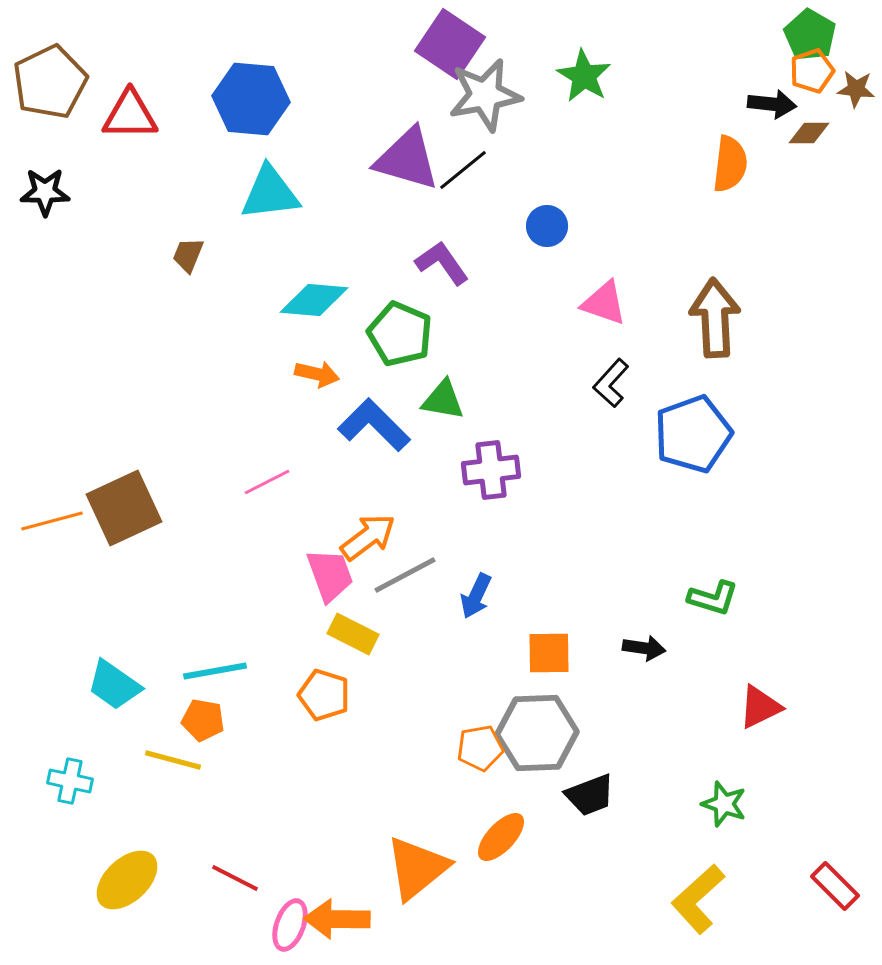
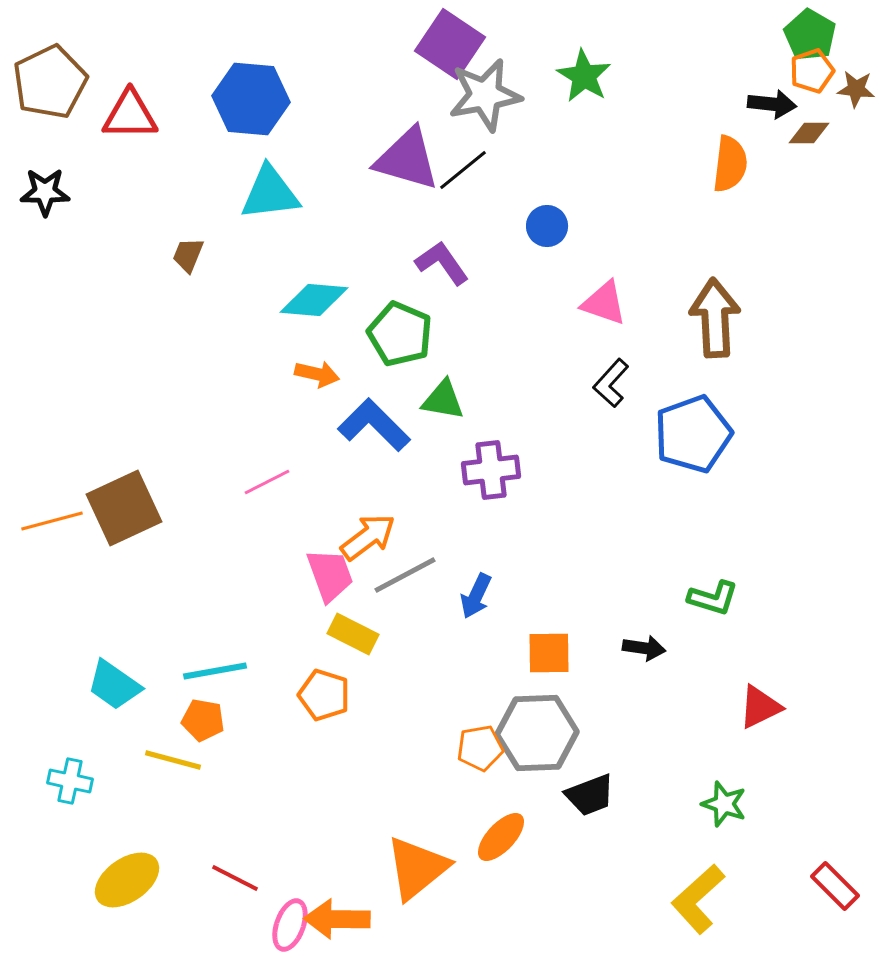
yellow ellipse at (127, 880): rotated 8 degrees clockwise
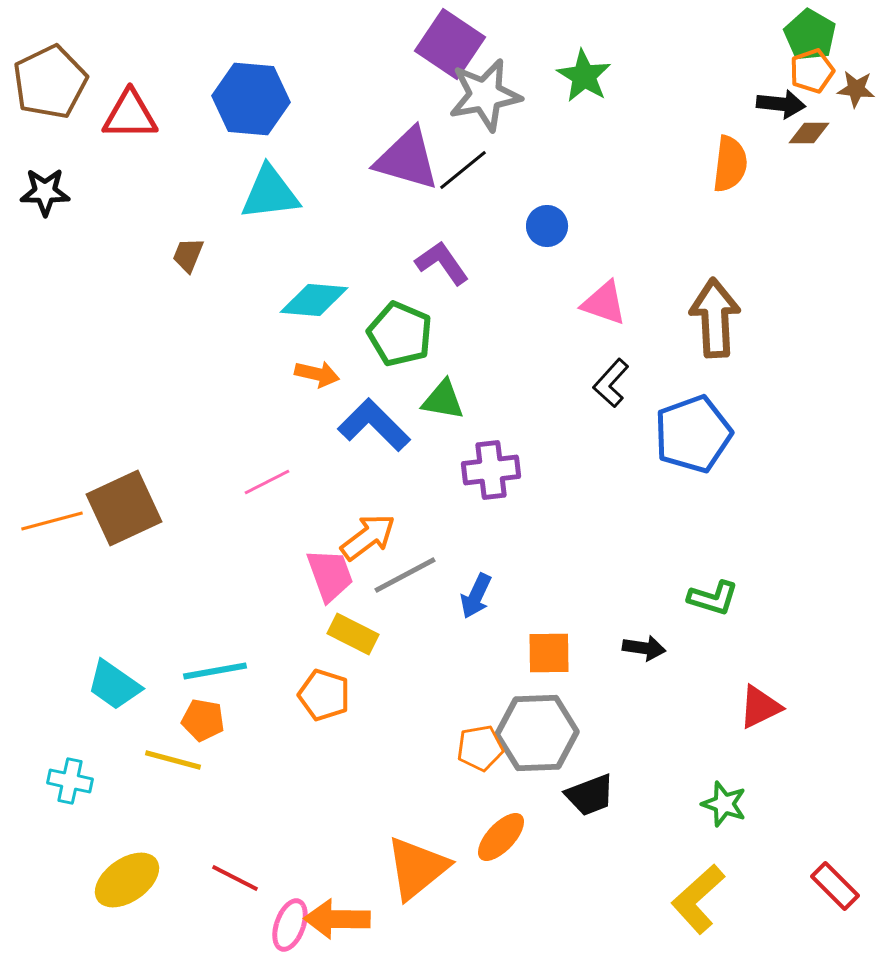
black arrow at (772, 104): moved 9 px right
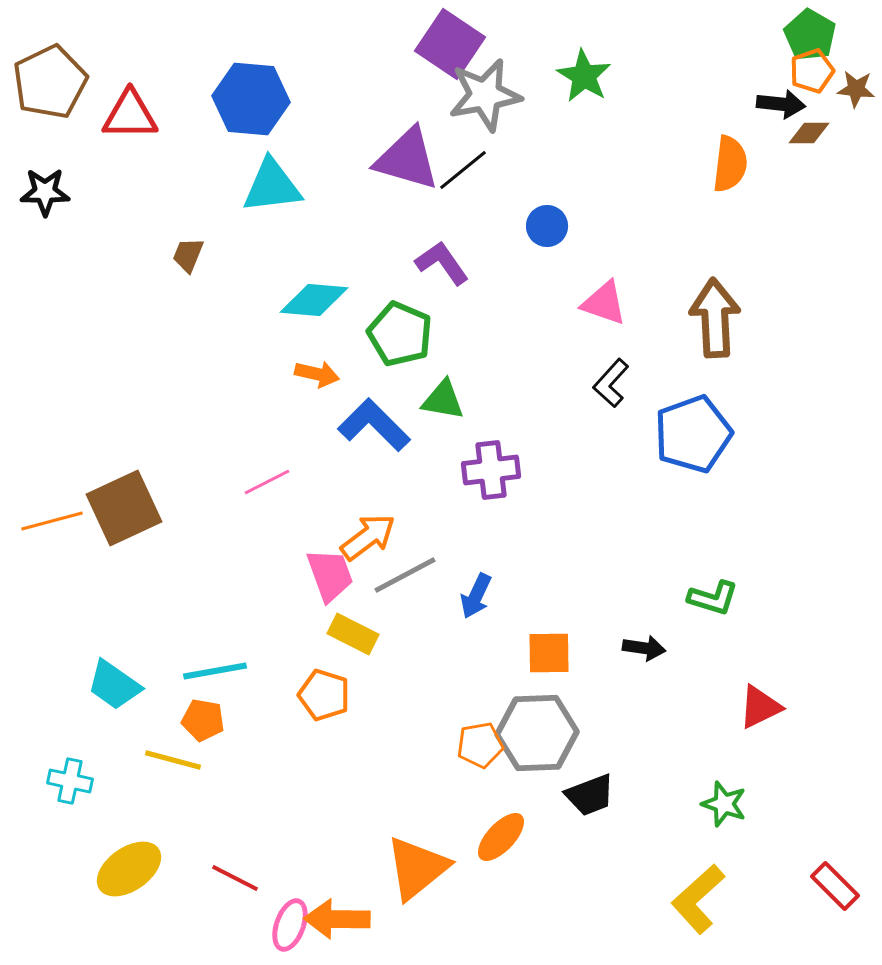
cyan triangle at (270, 193): moved 2 px right, 7 px up
orange pentagon at (480, 748): moved 3 px up
yellow ellipse at (127, 880): moved 2 px right, 11 px up
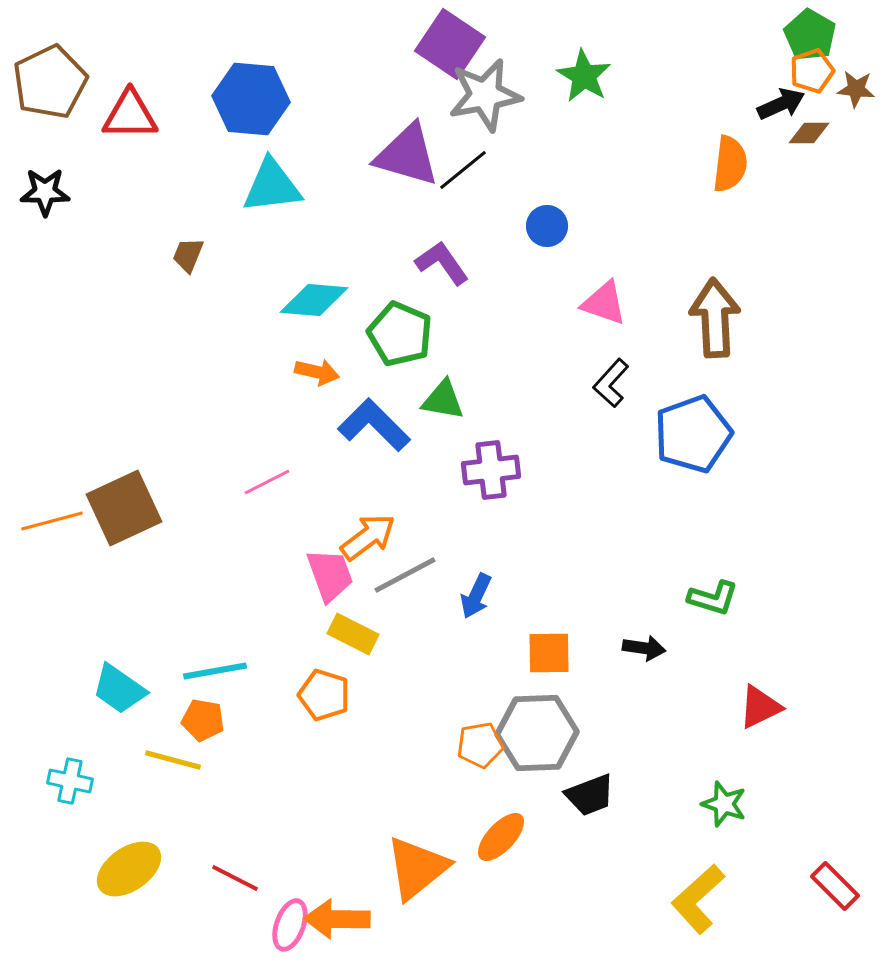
black arrow at (781, 104): rotated 30 degrees counterclockwise
purple triangle at (407, 159): moved 4 px up
orange arrow at (317, 374): moved 2 px up
cyan trapezoid at (114, 685): moved 5 px right, 4 px down
